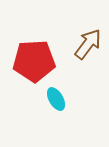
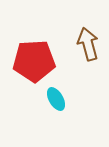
brown arrow: rotated 52 degrees counterclockwise
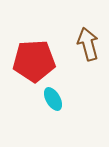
cyan ellipse: moved 3 px left
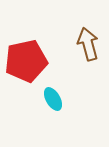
red pentagon: moved 8 px left; rotated 9 degrees counterclockwise
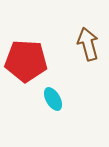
red pentagon: rotated 15 degrees clockwise
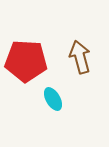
brown arrow: moved 8 px left, 13 px down
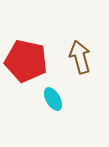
red pentagon: rotated 9 degrees clockwise
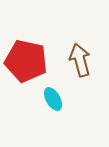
brown arrow: moved 3 px down
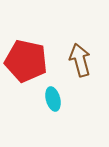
cyan ellipse: rotated 15 degrees clockwise
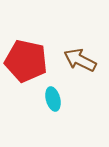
brown arrow: rotated 48 degrees counterclockwise
